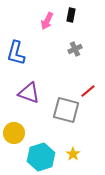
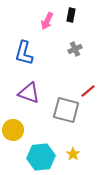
blue L-shape: moved 8 px right
yellow circle: moved 1 px left, 3 px up
cyan hexagon: rotated 12 degrees clockwise
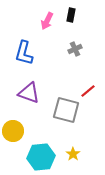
yellow circle: moved 1 px down
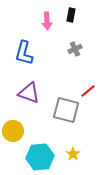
pink arrow: rotated 30 degrees counterclockwise
cyan hexagon: moved 1 px left
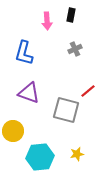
yellow star: moved 4 px right; rotated 24 degrees clockwise
